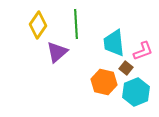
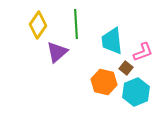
cyan trapezoid: moved 2 px left, 2 px up
pink L-shape: moved 1 px down
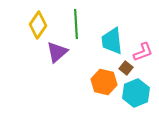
cyan hexagon: moved 1 px down
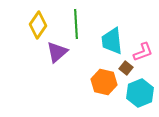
cyan hexagon: moved 4 px right
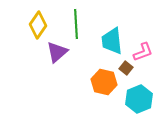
cyan hexagon: moved 1 px left, 6 px down
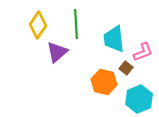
cyan trapezoid: moved 2 px right, 2 px up
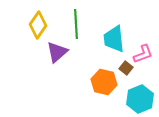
pink L-shape: moved 2 px down
cyan hexagon: moved 1 px right
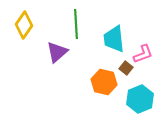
yellow diamond: moved 14 px left
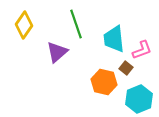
green line: rotated 16 degrees counterclockwise
pink L-shape: moved 1 px left, 4 px up
cyan hexagon: moved 1 px left
